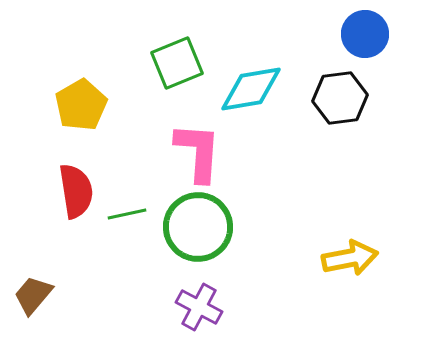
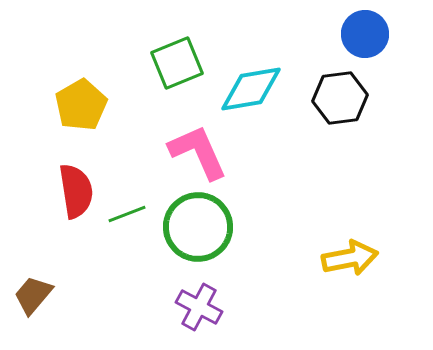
pink L-shape: rotated 28 degrees counterclockwise
green line: rotated 9 degrees counterclockwise
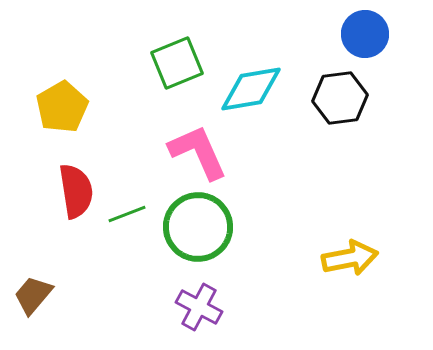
yellow pentagon: moved 19 px left, 2 px down
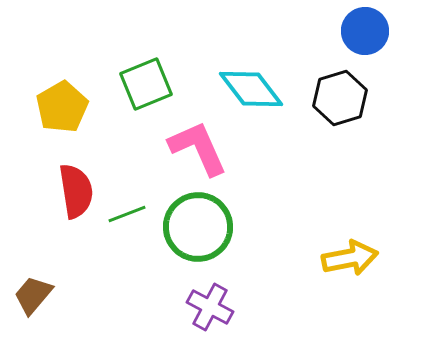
blue circle: moved 3 px up
green square: moved 31 px left, 21 px down
cyan diamond: rotated 62 degrees clockwise
black hexagon: rotated 10 degrees counterclockwise
pink L-shape: moved 4 px up
purple cross: moved 11 px right
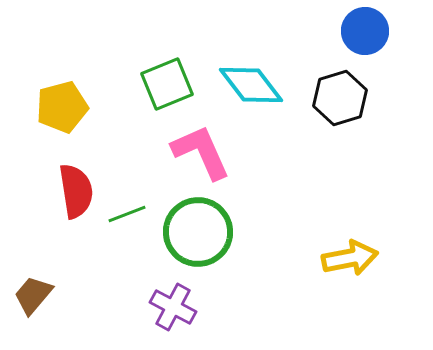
green square: moved 21 px right
cyan diamond: moved 4 px up
yellow pentagon: rotated 15 degrees clockwise
pink L-shape: moved 3 px right, 4 px down
green circle: moved 5 px down
purple cross: moved 37 px left
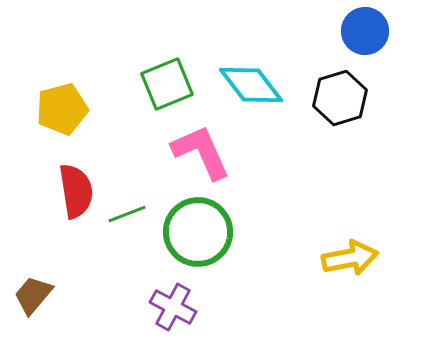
yellow pentagon: moved 2 px down
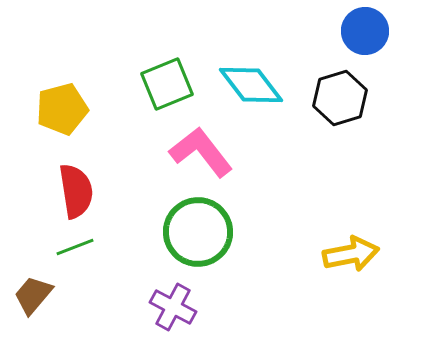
pink L-shape: rotated 14 degrees counterclockwise
green line: moved 52 px left, 33 px down
yellow arrow: moved 1 px right, 4 px up
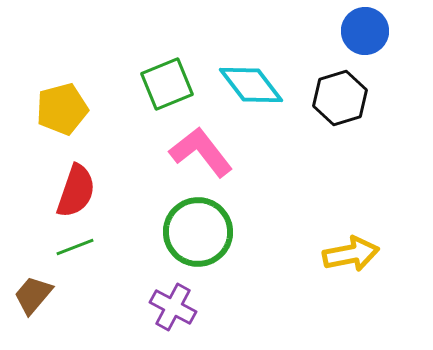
red semicircle: rotated 28 degrees clockwise
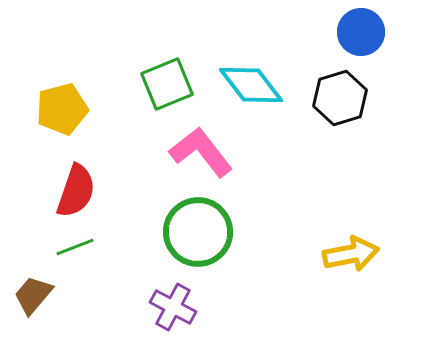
blue circle: moved 4 px left, 1 px down
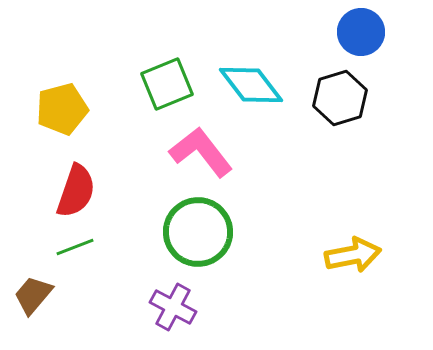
yellow arrow: moved 2 px right, 1 px down
